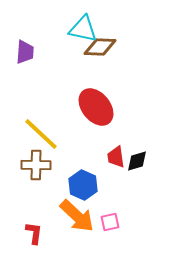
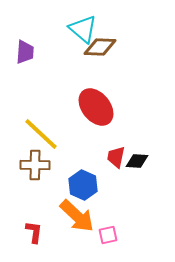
cyan triangle: rotated 28 degrees clockwise
red trapezoid: rotated 20 degrees clockwise
black diamond: rotated 20 degrees clockwise
brown cross: moved 1 px left
pink square: moved 2 px left, 13 px down
red L-shape: moved 1 px up
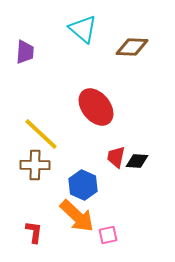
brown diamond: moved 32 px right
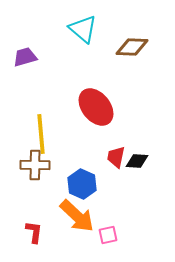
purple trapezoid: moved 5 px down; rotated 110 degrees counterclockwise
yellow line: rotated 42 degrees clockwise
blue hexagon: moved 1 px left, 1 px up
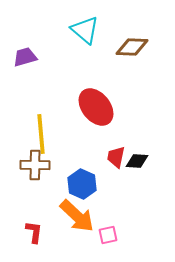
cyan triangle: moved 2 px right, 1 px down
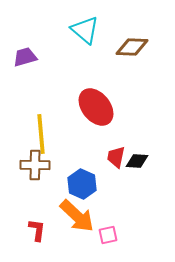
red L-shape: moved 3 px right, 2 px up
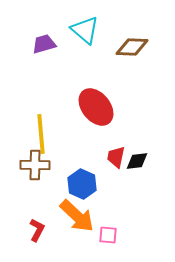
purple trapezoid: moved 19 px right, 13 px up
black diamond: rotated 10 degrees counterclockwise
red L-shape: rotated 20 degrees clockwise
pink square: rotated 18 degrees clockwise
